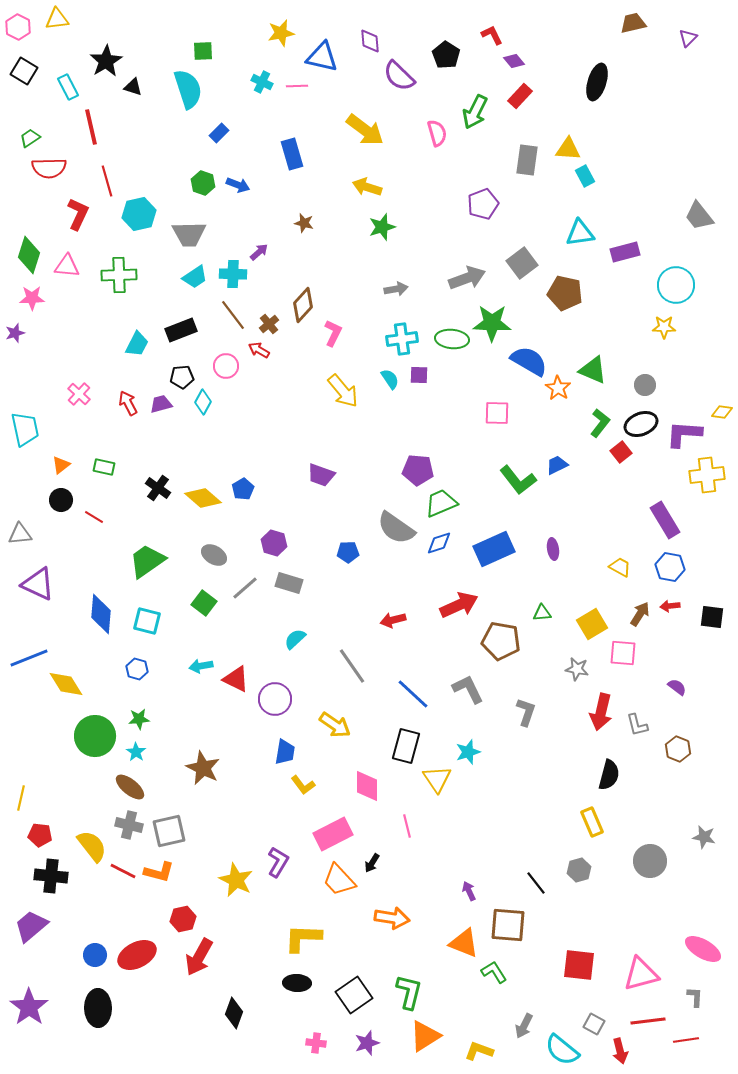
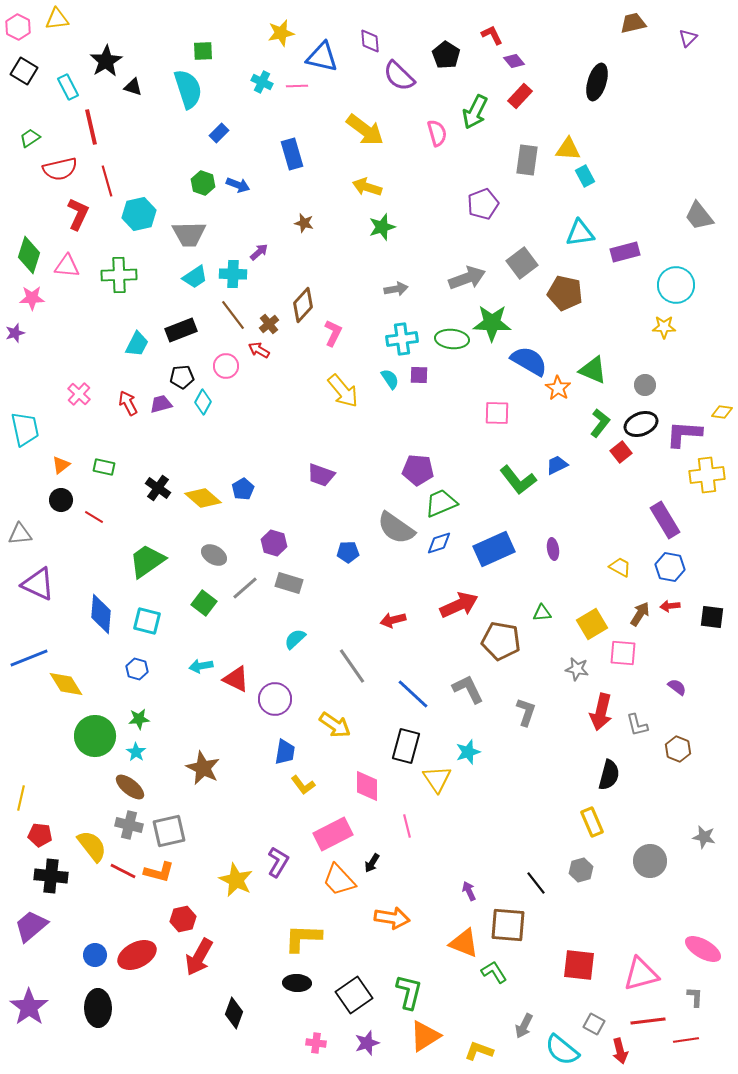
red semicircle at (49, 168): moved 11 px right, 1 px down; rotated 12 degrees counterclockwise
gray hexagon at (579, 870): moved 2 px right
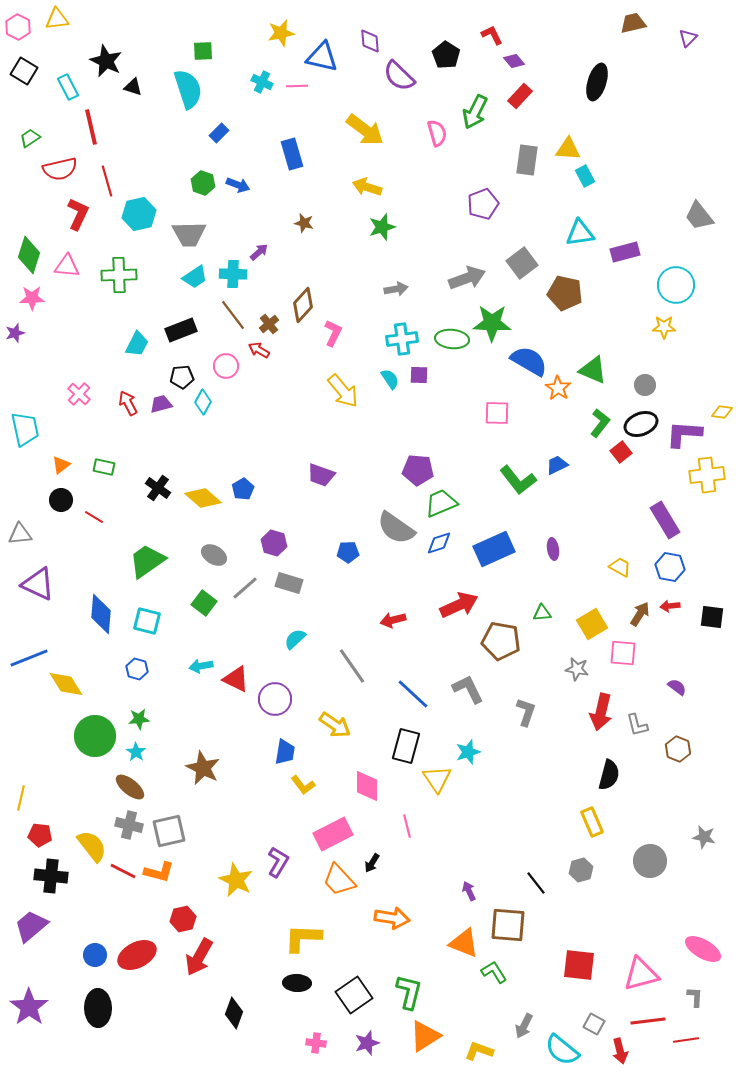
black star at (106, 61): rotated 16 degrees counterclockwise
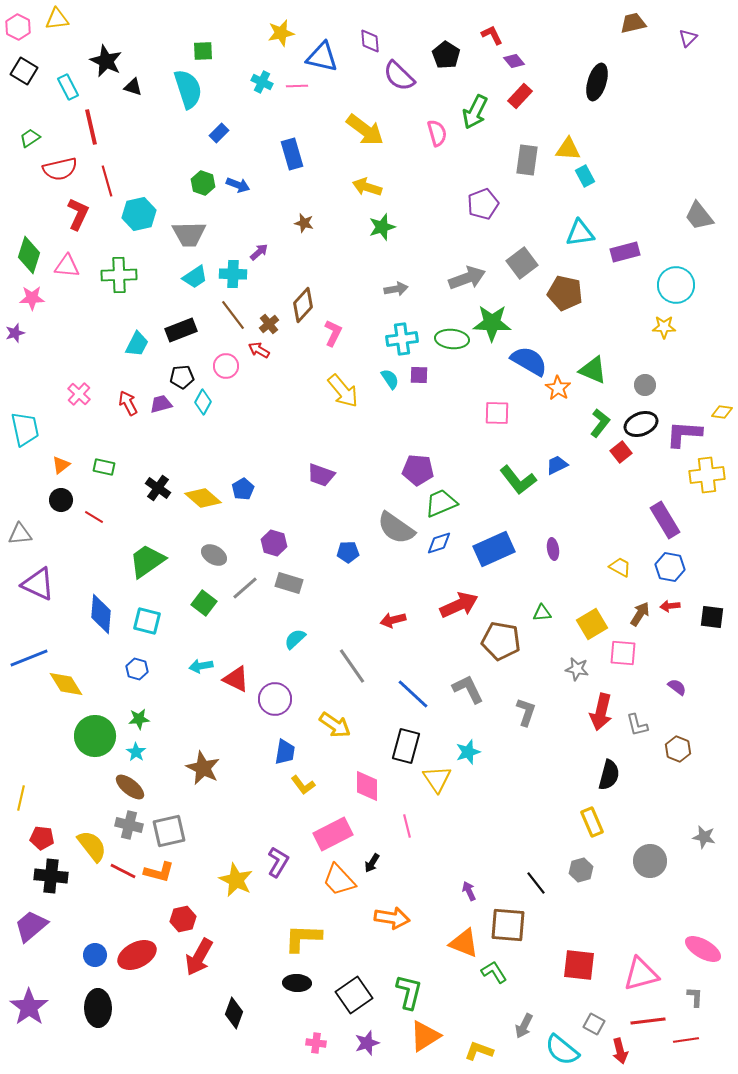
red pentagon at (40, 835): moved 2 px right, 3 px down
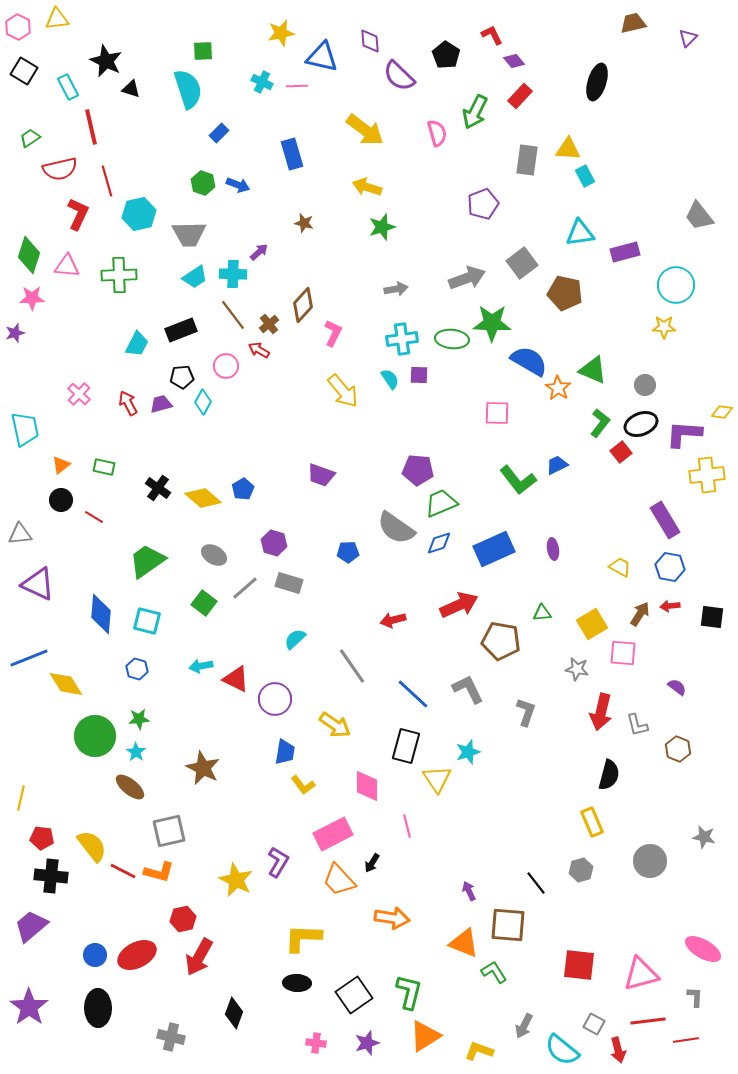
black triangle at (133, 87): moved 2 px left, 2 px down
gray cross at (129, 825): moved 42 px right, 212 px down
red arrow at (620, 1051): moved 2 px left, 1 px up
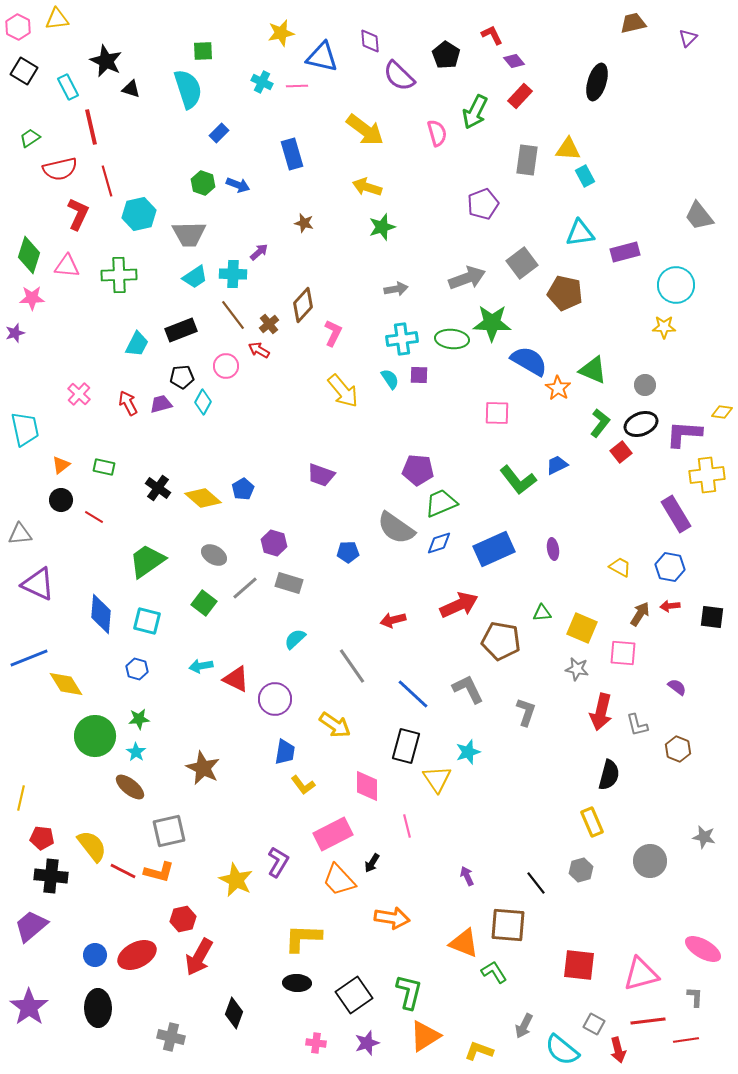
purple rectangle at (665, 520): moved 11 px right, 6 px up
yellow square at (592, 624): moved 10 px left, 4 px down; rotated 36 degrees counterclockwise
purple arrow at (469, 891): moved 2 px left, 15 px up
